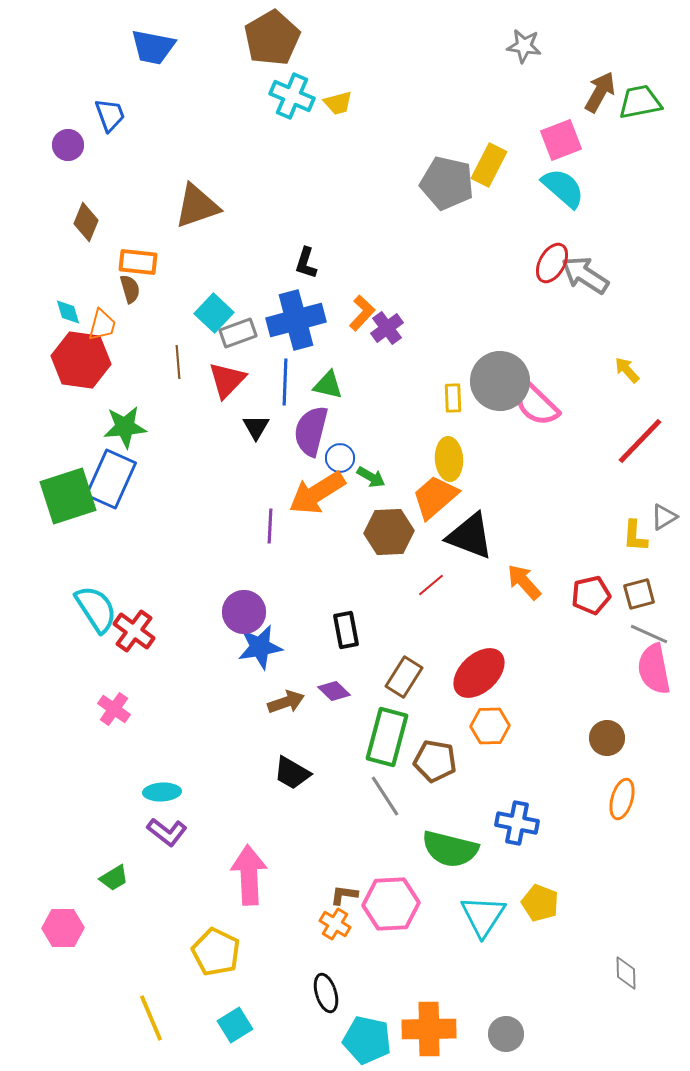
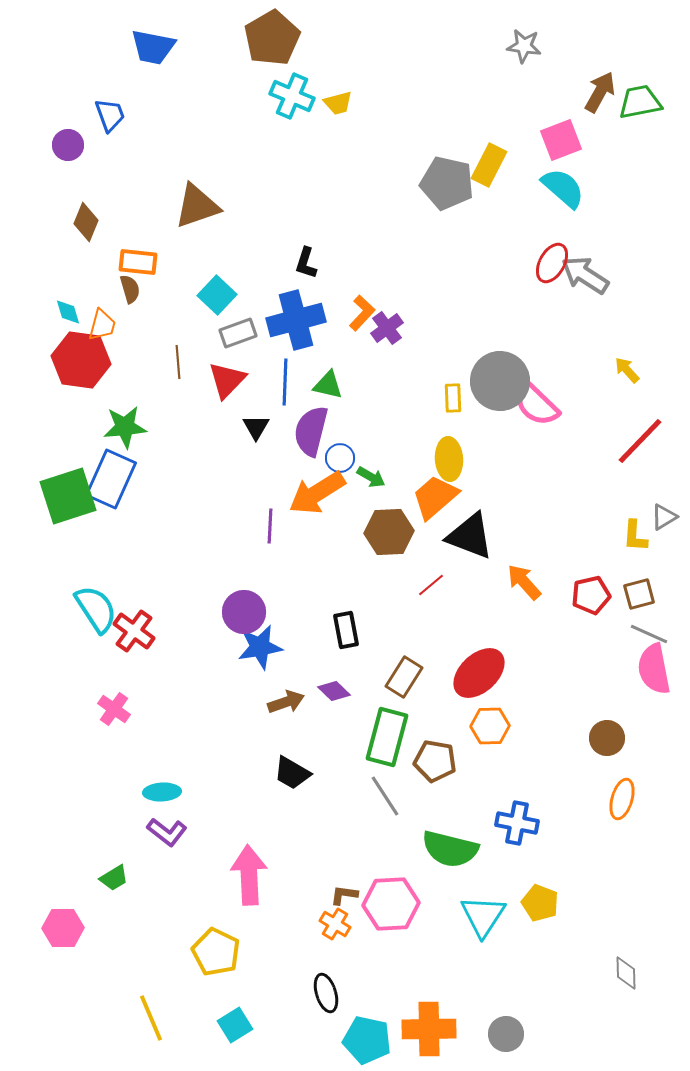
cyan square at (214, 313): moved 3 px right, 18 px up
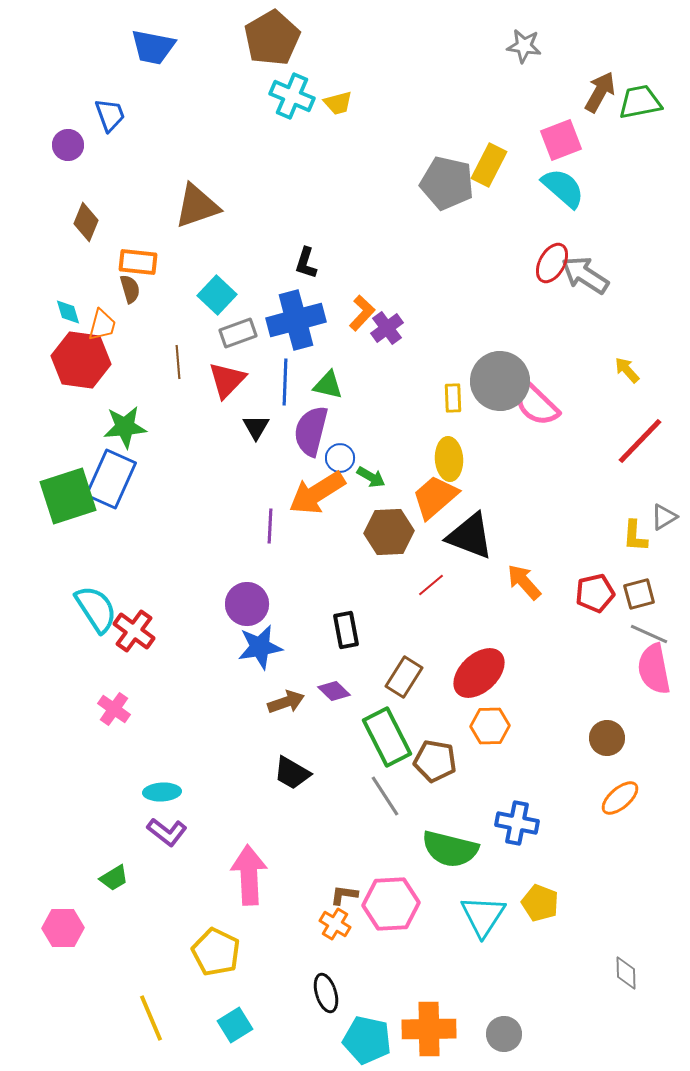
red pentagon at (591, 595): moved 4 px right, 2 px up
purple circle at (244, 612): moved 3 px right, 8 px up
green rectangle at (387, 737): rotated 42 degrees counterclockwise
orange ellipse at (622, 799): moved 2 px left, 1 px up; rotated 33 degrees clockwise
gray circle at (506, 1034): moved 2 px left
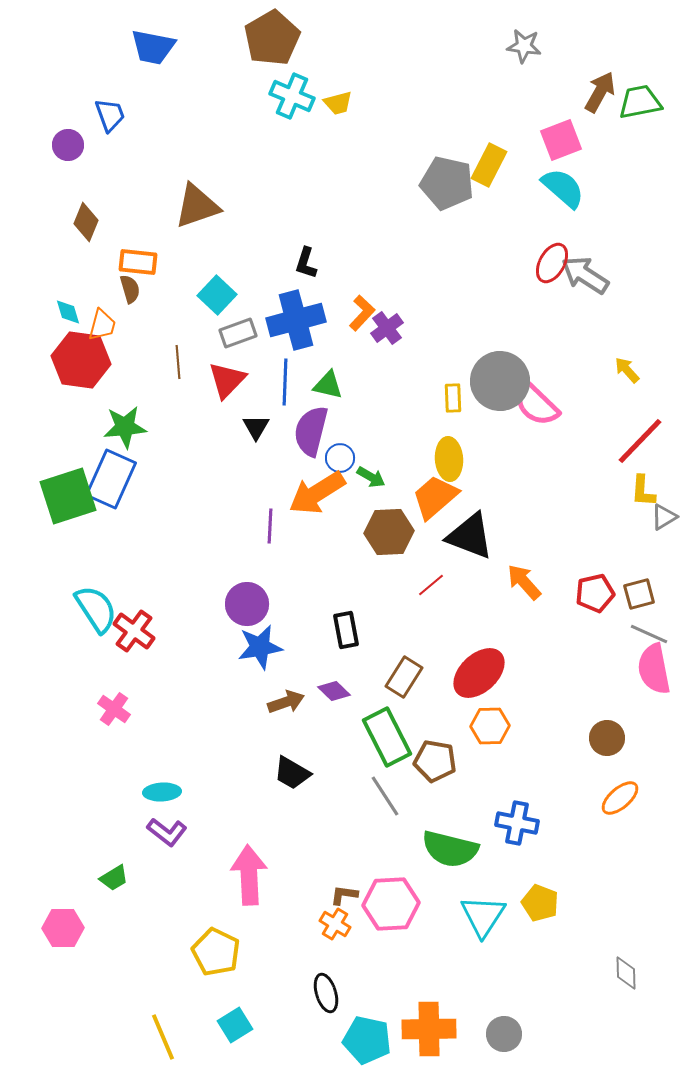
yellow L-shape at (635, 536): moved 8 px right, 45 px up
yellow line at (151, 1018): moved 12 px right, 19 px down
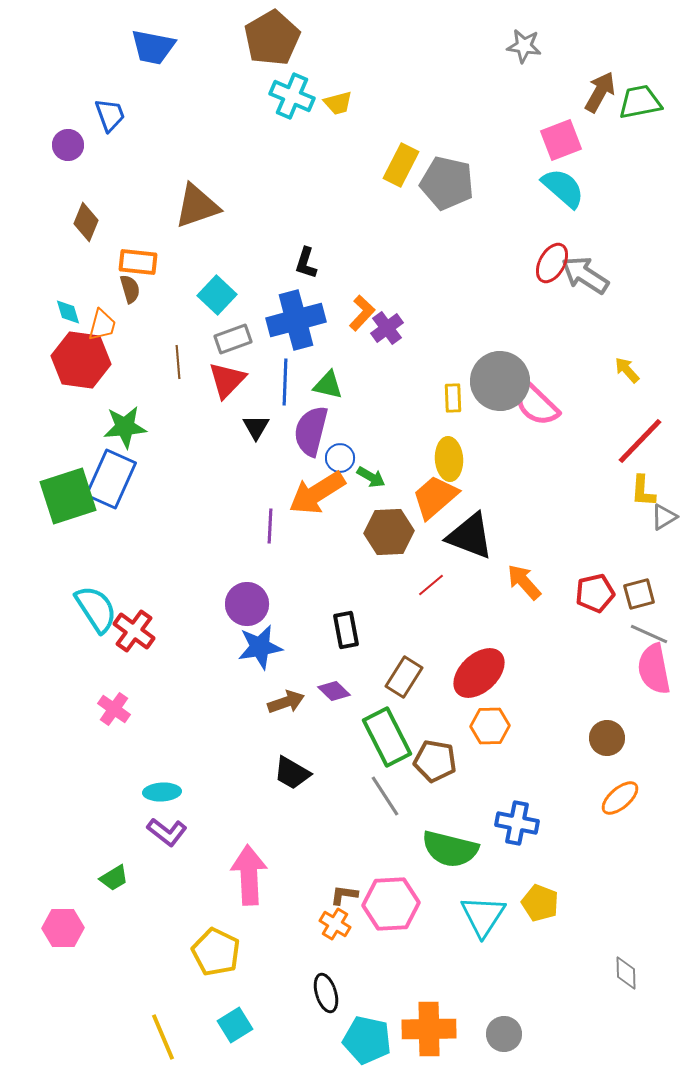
yellow rectangle at (489, 165): moved 88 px left
gray rectangle at (238, 333): moved 5 px left, 6 px down
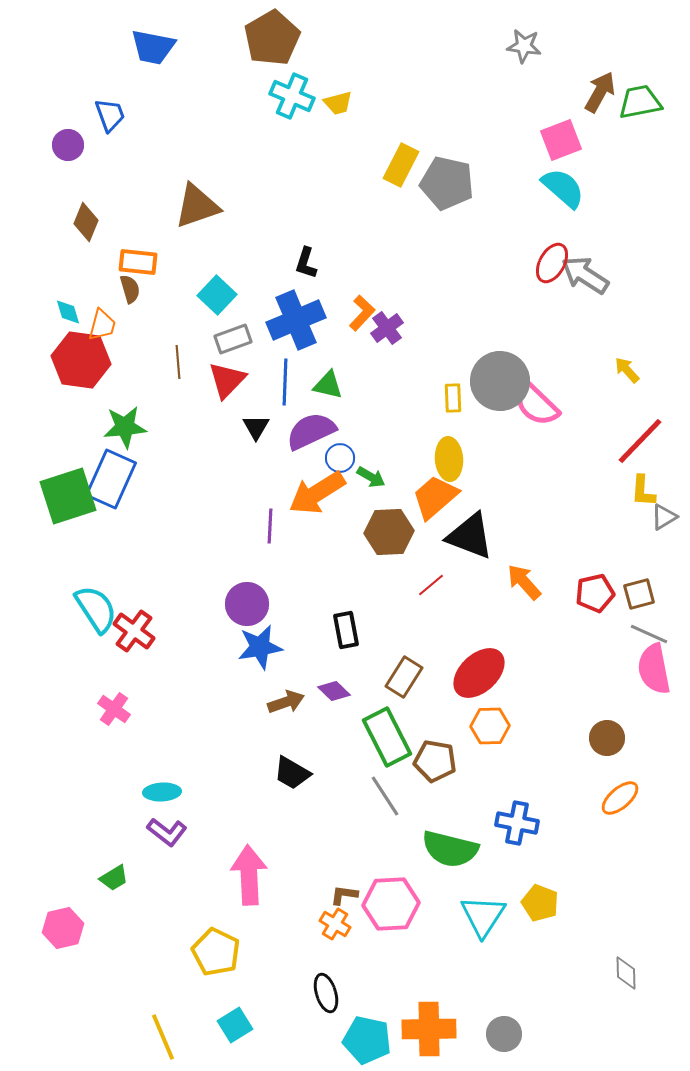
blue cross at (296, 320): rotated 8 degrees counterclockwise
purple semicircle at (311, 431): rotated 51 degrees clockwise
pink hexagon at (63, 928): rotated 12 degrees counterclockwise
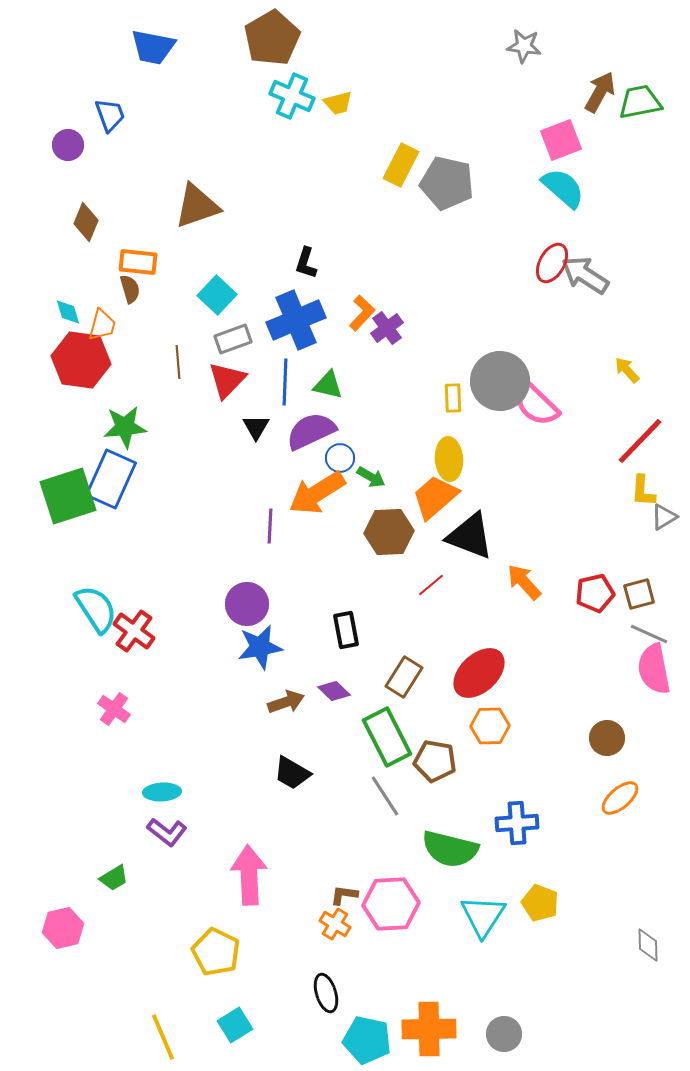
blue cross at (517, 823): rotated 15 degrees counterclockwise
gray diamond at (626, 973): moved 22 px right, 28 px up
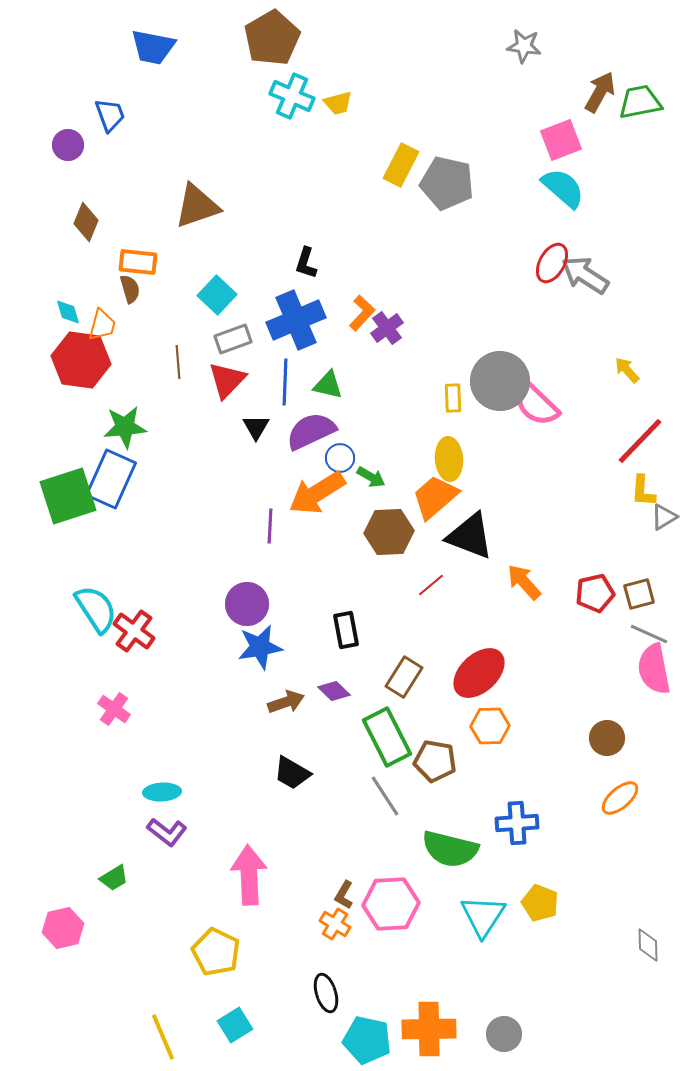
brown L-shape at (344, 895): rotated 68 degrees counterclockwise
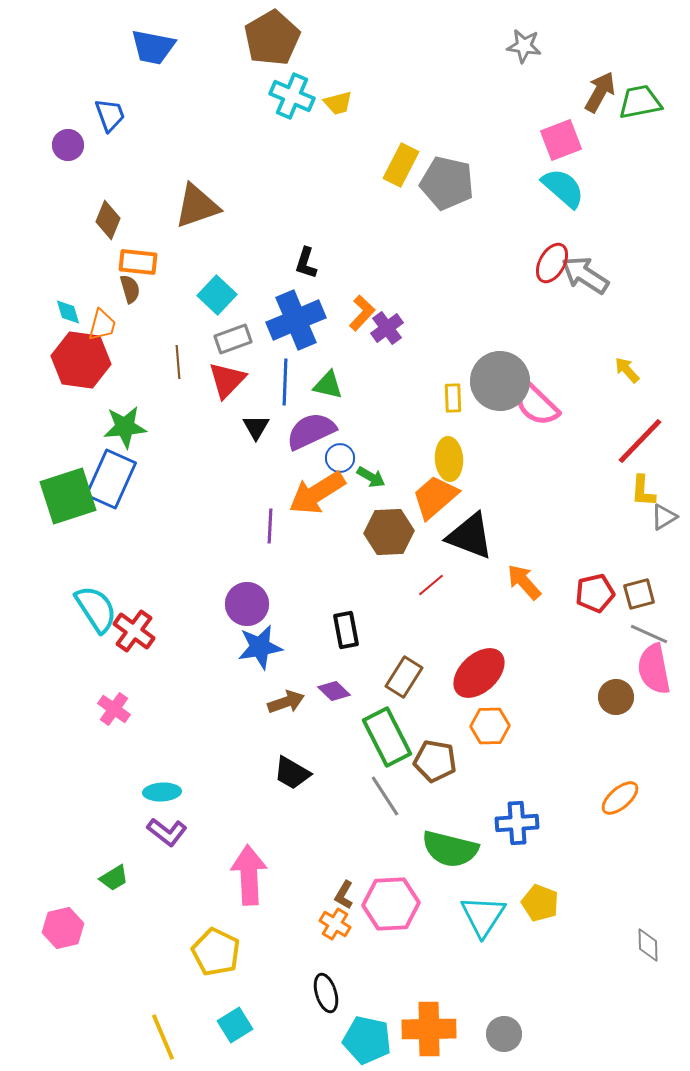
brown diamond at (86, 222): moved 22 px right, 2 px up
brown circle at (607, 738): moved 9 px right, 41 px up
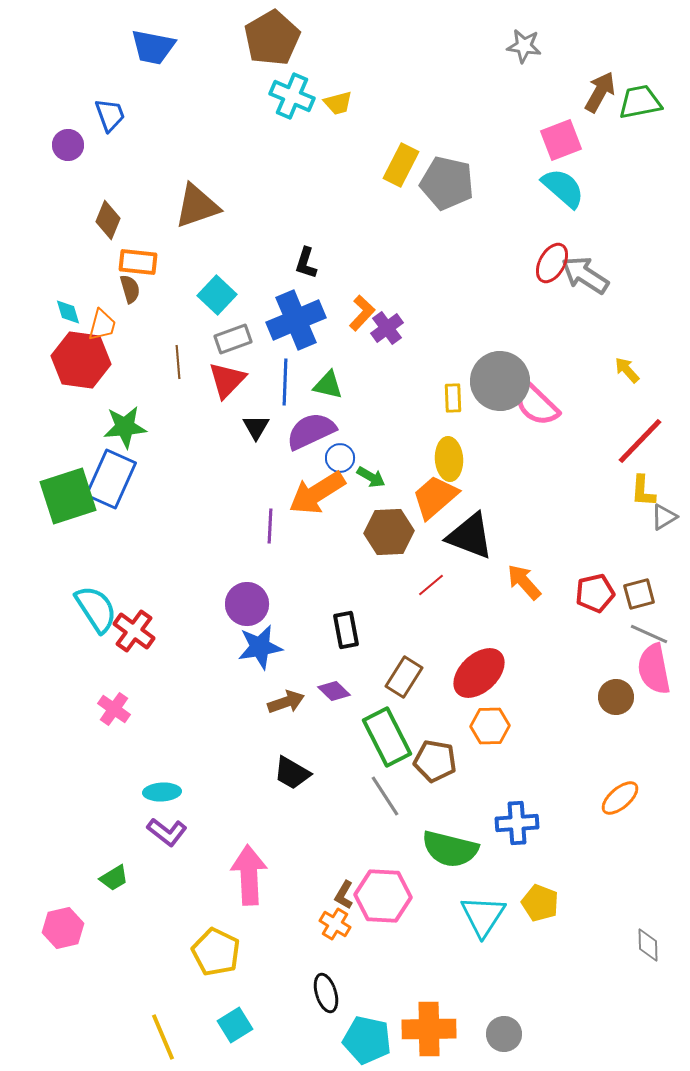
pink hexagon at (391, 904): moved 8 px left, 8 px up; rotated 6 degrees clockwise
